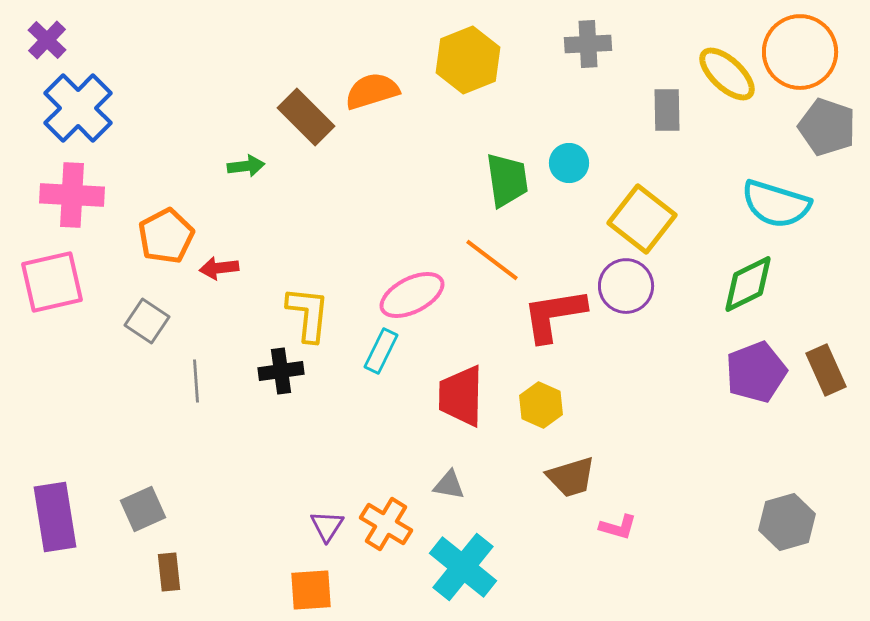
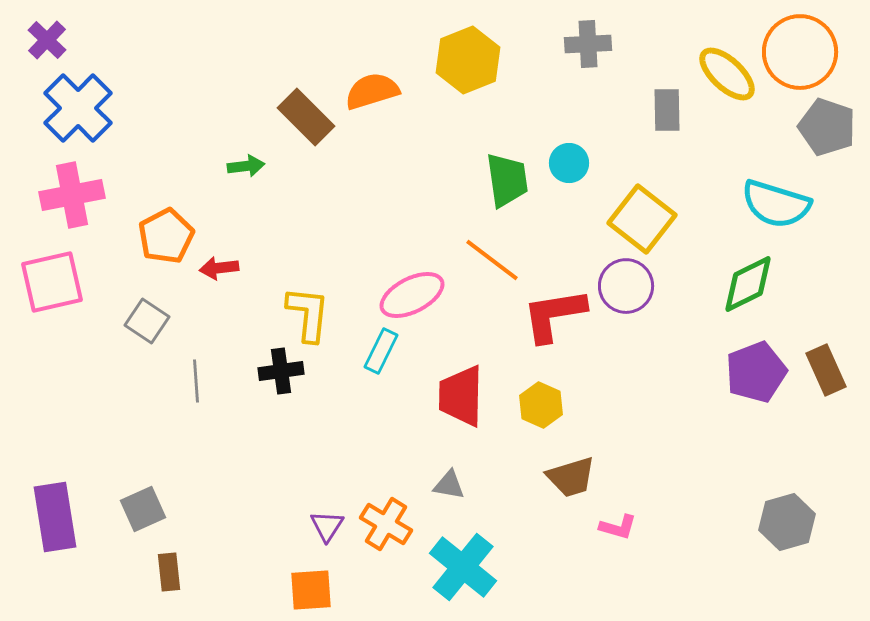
pink cross at (72, 195): rotated 14 degrees counterclockwise
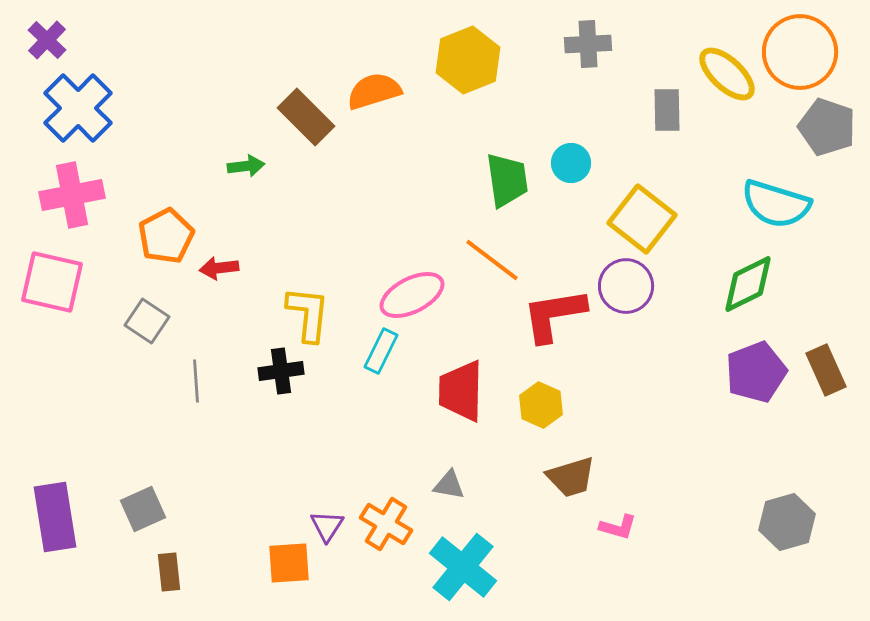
orange semicircle at (372, 91): moved 2 px right
cyan circle at (569, 163): moved 2 px right
pink square at (52, 282): rotated 26 degrees clockwise
red trapezoid at (461, 396): moved 5 px up
orange square at (311, 590): moved 22 px left, 27 px up
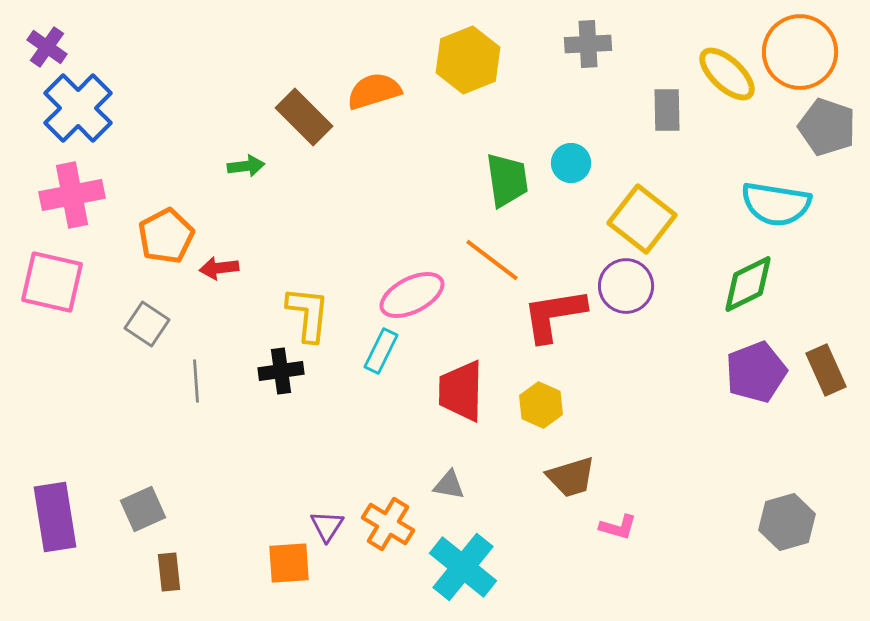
purple cross at (47, 40): moved 7 px down; rotated 9 degrees counterclockwise
brown rectangle at (306, 117): moved 2 px left
cyan semicircle at (776, 204): rotated 8 degrees counterclockwise
gray square at (147, 321): moved 3 px down
orange cross at (386, 524): moved 2 px right
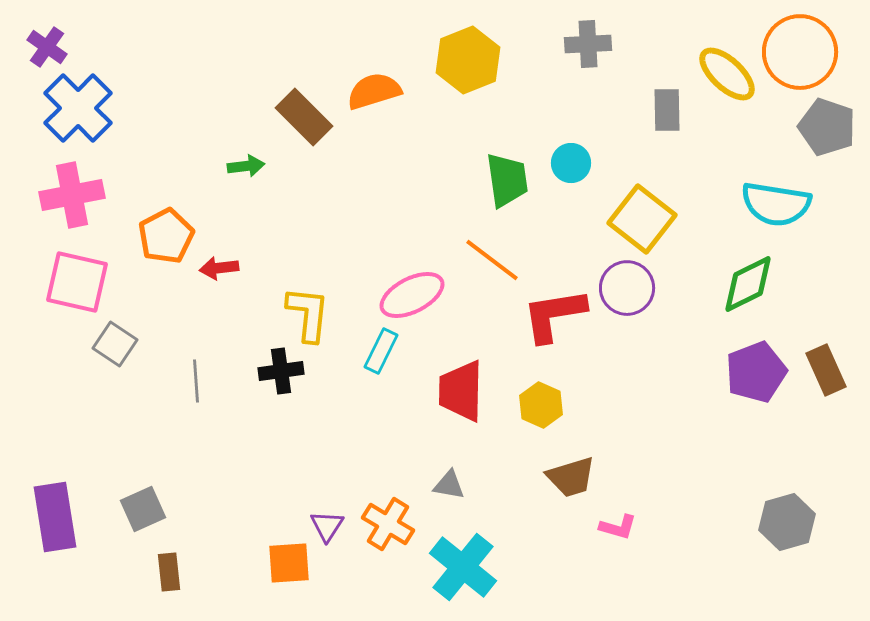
pink square at (52, 282): moved 25 px right
purple circle at (626, 286): moved 1 px right, 2 px down
gray square at (147, 324): moved 32 px left, 20 px down
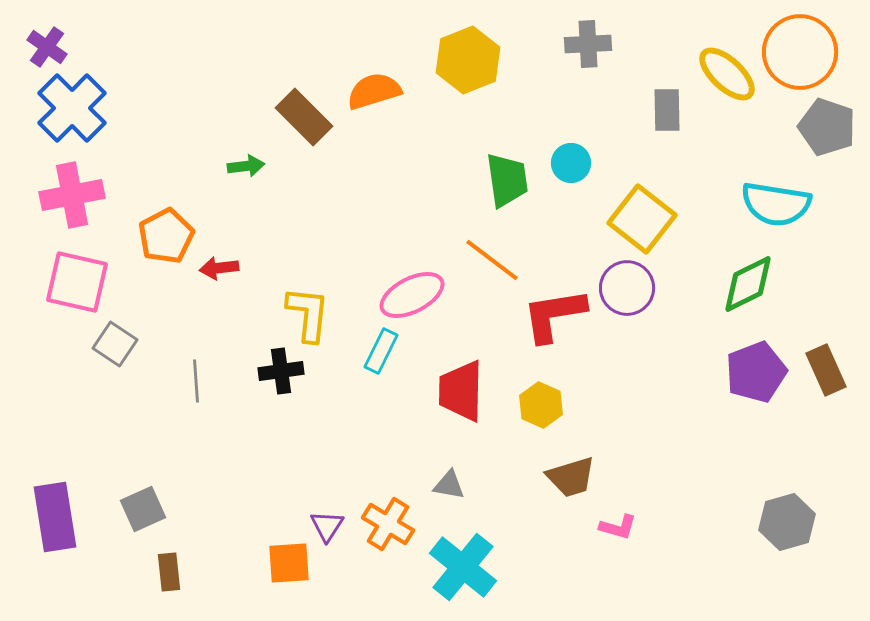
blue cross at (78, 108): moved 6 px left
